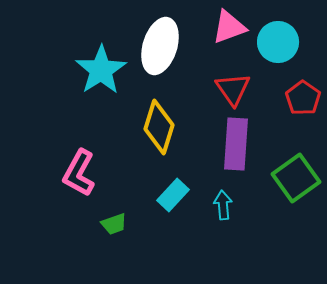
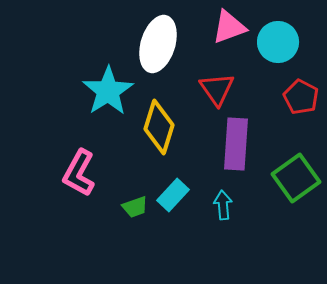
white ellipse: moved 2 px left, 2 px up
cyan star: moved 7 px right, 21 px down
red triangle: moved 16 px left
red pentagon: moved 2 px left, 1 px up; rotated 8 degrees counterclockwise
green trapezoid: moved 21 px right, 17 px up
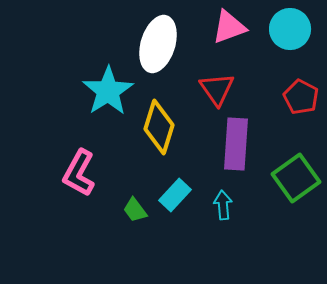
cyan circle: moved 12 px right, 13 px up
cyan rectangle: moved 2 px right
green trapezoid: moved 3 px down; rotated 72 degrees clockwise
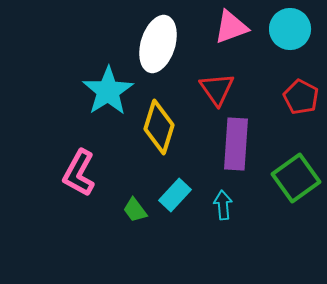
pink triangle: moved 2 px right
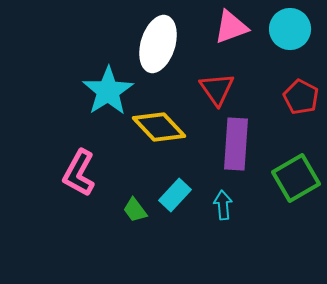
yellow diamond: rotated 60 degrees counterclockwise
green square: rotated 6 degrees clockwise
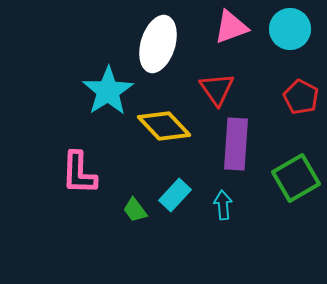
yellow diamond: moved 5 px right, 1 px up
pink L-shape: rotated 27 degrees counterclockwise
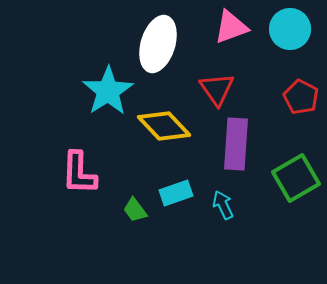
cyan rectangle: moved 1 px right, 2 px up; rotated 28 degrees clockwise
cyan arrow: rotated 20 degrees counterclockwise
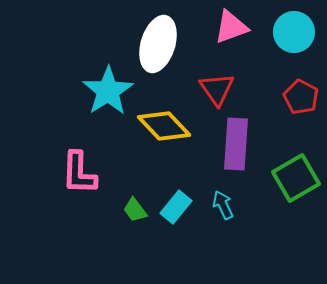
cyan circle: moved 4 px right, 3 px down
cyan rectangle: moved 14 px down; rotated 32 degrees counterclockwise
